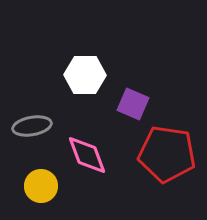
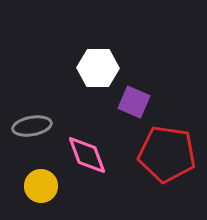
white hexagon: moved 13 px right, 7 px up
purple square: moved 1 px right, 2 px up
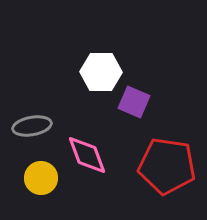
white hexagon: moved 3 px right, 4 px down
red pentagon: moved 12 px down
yellow circle: moved 8 px up
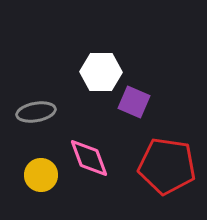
gray ellipse: moved 4 px right, 14 px up
pink diamond: moved 2 px right, 3 px down
yellow circle: moved 3 px up
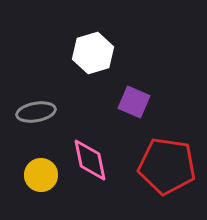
white hexagon: moved 8 px left, 19 px up; rotated 18 degrees counterclockwise
pink diamond: moved 1 px right, 2 px down; rotated 9 degrees clockwise
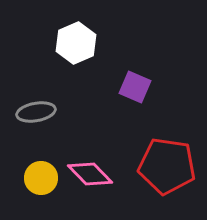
white hexagon: moved 17 px left, 10 px up; rotated 6 degrees counterclockwise
purple square: moved 1 px right, 15 px up
pink diamond: moved 14 px down; rotated 33 degrees counterclockwise
yellow circle: moved 3 px down
